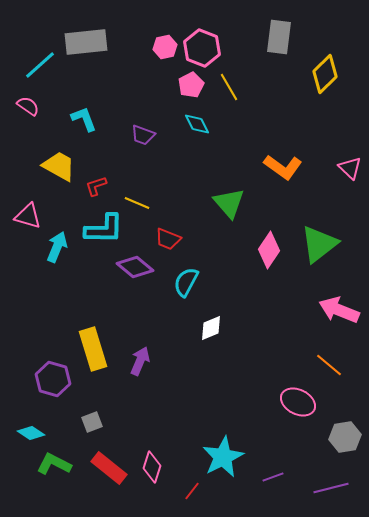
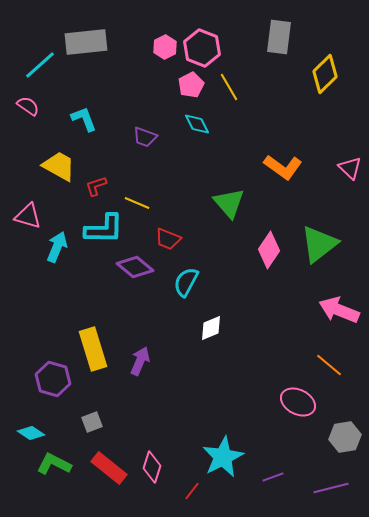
pink hexagon at (165, 47): rotated 15 degrees counterclockwise
purple trapezoid at (143, 135): moved 2 px right, 2 px down
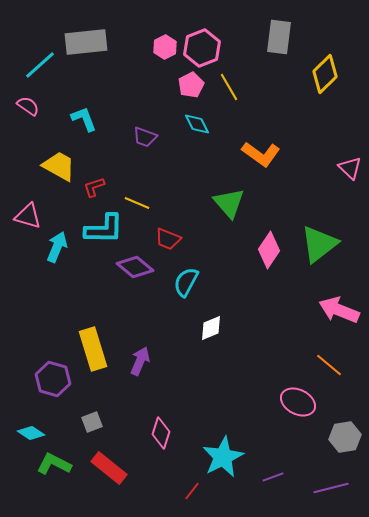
pink hexagon at (202, 48): rotated 18 degrees clockwise
orange L-shape at (283, 167): moved 22 px left, 13 px up
red L-shape at (96, 186): moved 2 px left, 1 px down
pink diamond at (152, 467): moved 9 px right, 34 px up
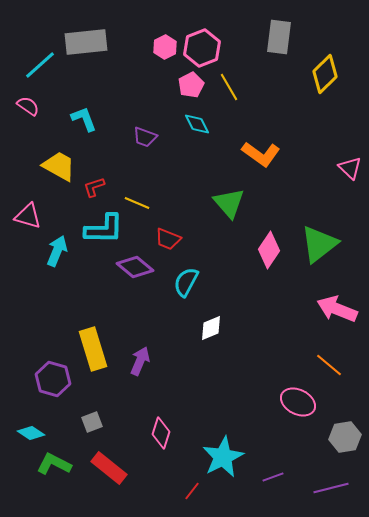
cyan arrow at (57, 247): moved 4 px down
pink arrow at (339, 310): moved 2 px left, 1 px up
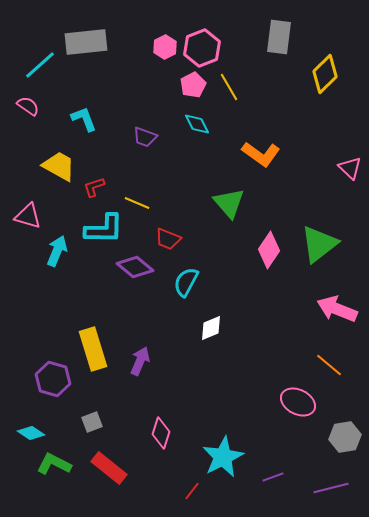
pink pentagon at (191, 85): moved 2 px right
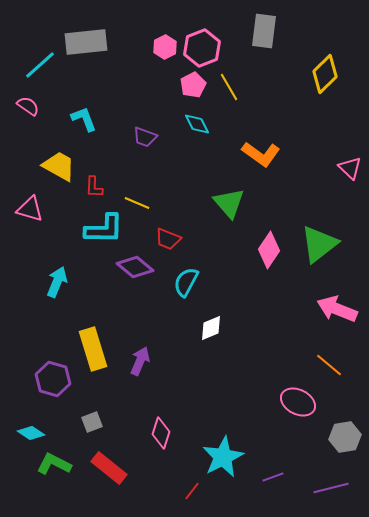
gray rectangle at (279, 37): moved 15 px left, 6 px up
red L-shape at (94, 187): rotated 70 degrees counterclockwise
pink triangle at (28, 216): moved 2 px right, 7 px up
cyan arrow at (57, 251): moved 31 px down
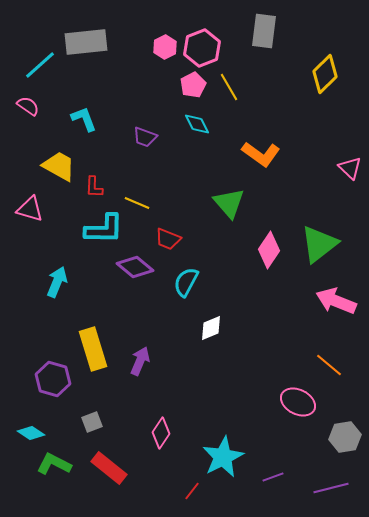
pink arrow at (337, 309): moved 1 px left, 8 px up
pink diamond at (161, 433): rotated 16 degrees clockwise
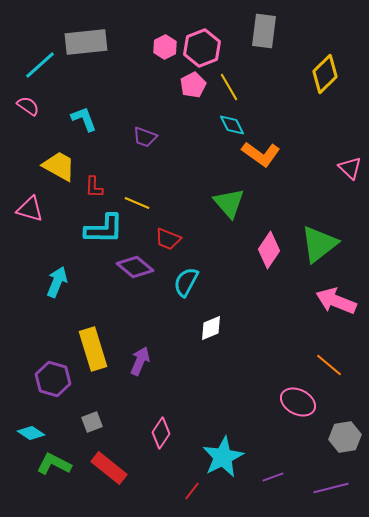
cyan diamond at (197, 124): moved 35 px right, 1 px down
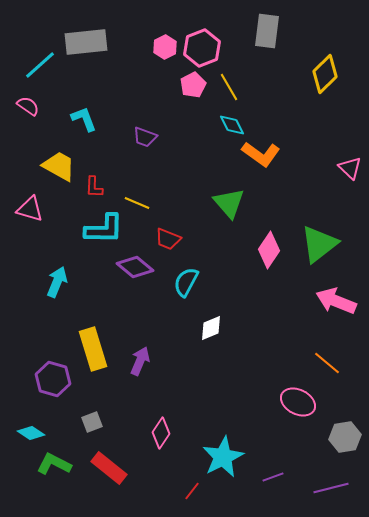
gray rectangle at (264, 31): moved 3 px right
orange line at (329, 365): moved 2 px left, 2 px up
